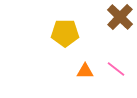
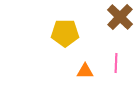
pink line: moved 6 px up; rotated 54 degrees clockwise
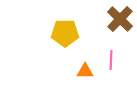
brown cross: moved 2 px down
pink line: moved 5 px left, 3 px up
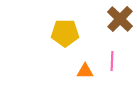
pink line: moved 1 px right, 1 px down
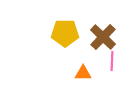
brown cross: moved 17 px left, 18 px down
orange triangle: moved 2 px left, 2 px down
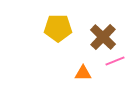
yellow pentagon: moved 7 px left, 5 px up
pink line: moved 3 px right; rotated 66 degrees clockwise
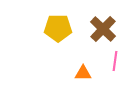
brown cross: moved 8 px up
pink line: rotated 60 degrees counterclockwise
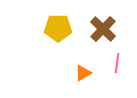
pink line: moved 2 px right, 2 px down
orange triangle: rotated 30 degrees counterclockwise
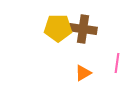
brown cross: moved 20 px left; rotated 36 degrees counterclockwise
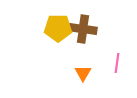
orange triangle: rotated 30 degrees counterclockwise
